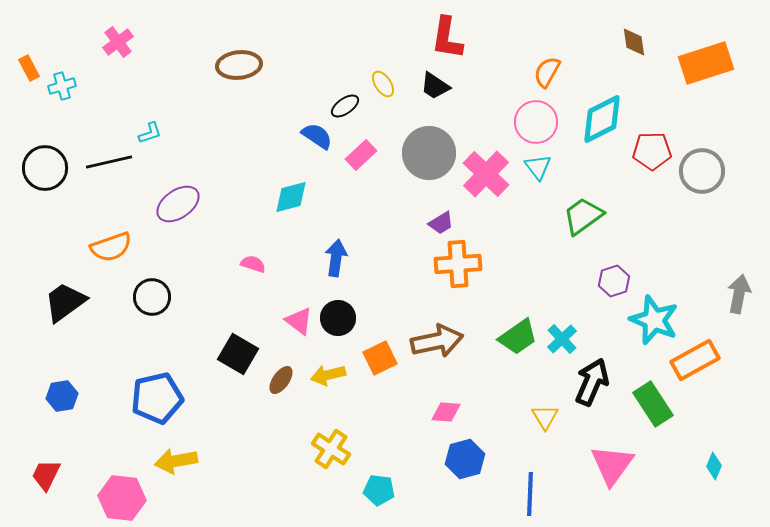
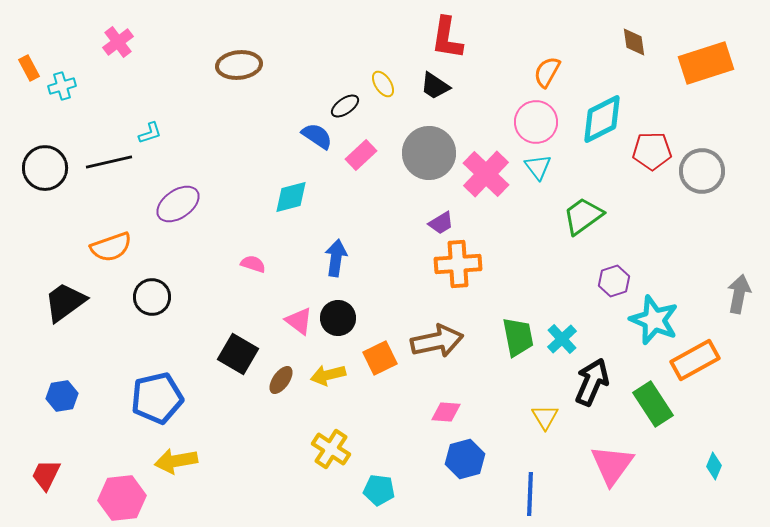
green trapezoid at (518, 337): rotated 66 degrees counterclockwise
pink hexagon at (122, 498): rotated 12 degrees counterclockwise
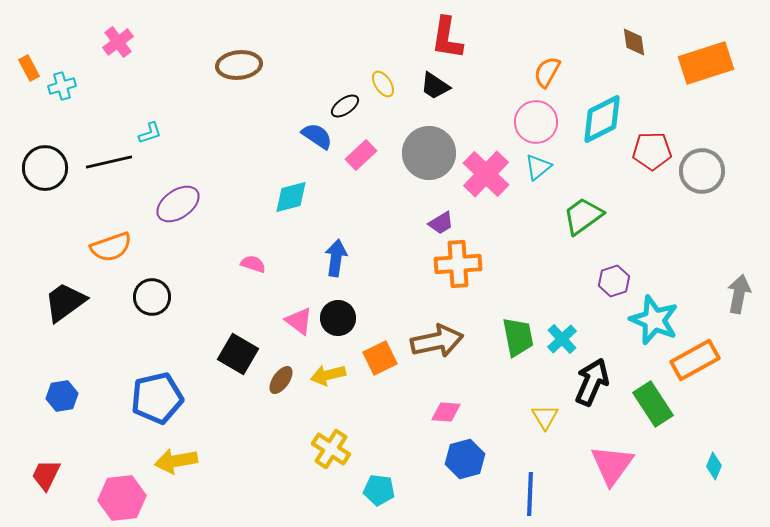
cyan triangle at (538, 167): rotated 28 degrees clockwise
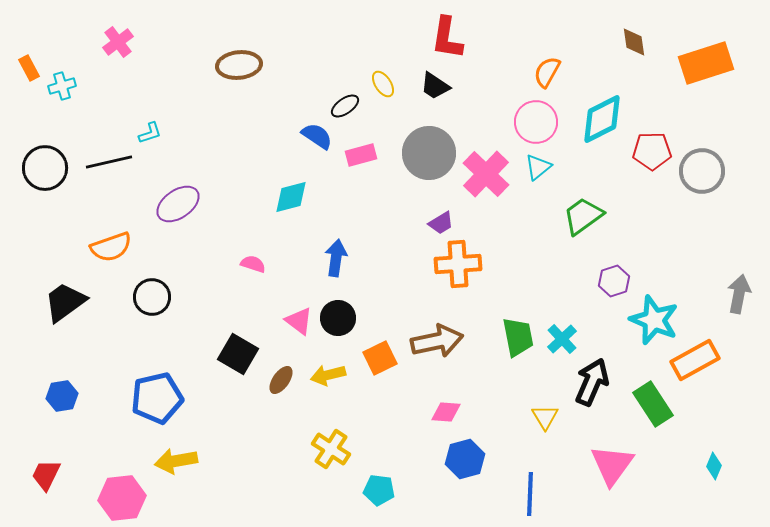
pink rectangle at (361, 155): rotated 28 degrees clockwise
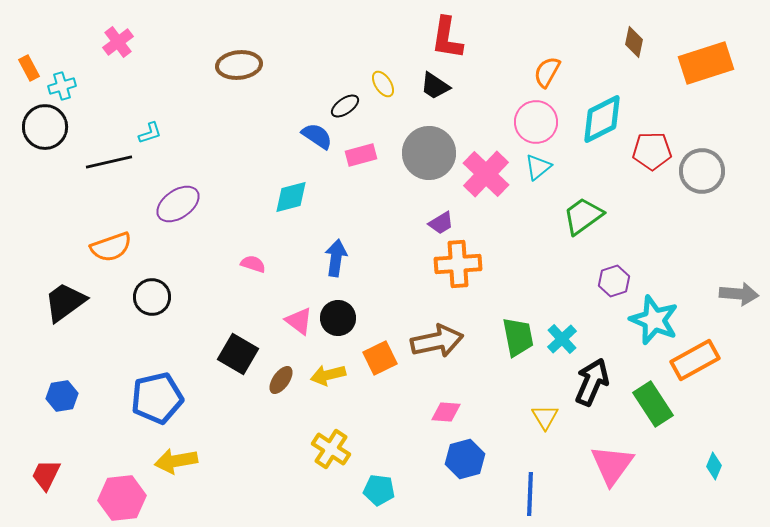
brown diamond at (634, 42): rotated 20 degrees clockwise
black circle at (45, 168): moved 41 px up
gray arrow at (739, 294): rotated 84 degrees clockwise
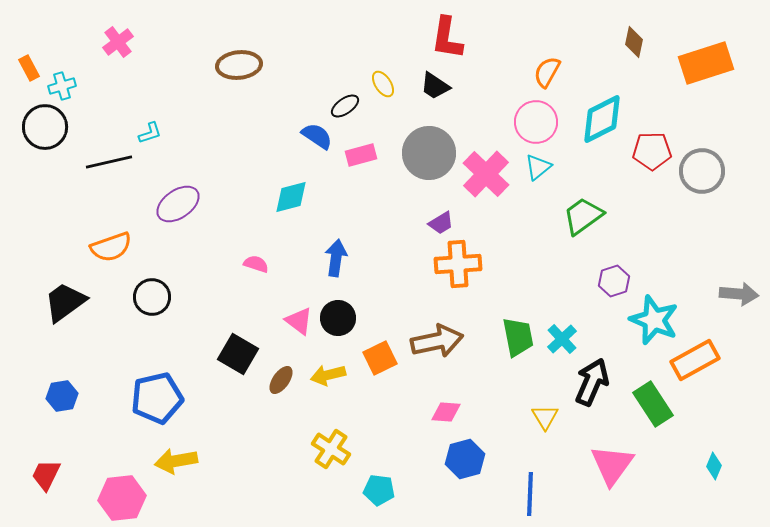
pink semicircle at (253, 264): moved 3 px right
